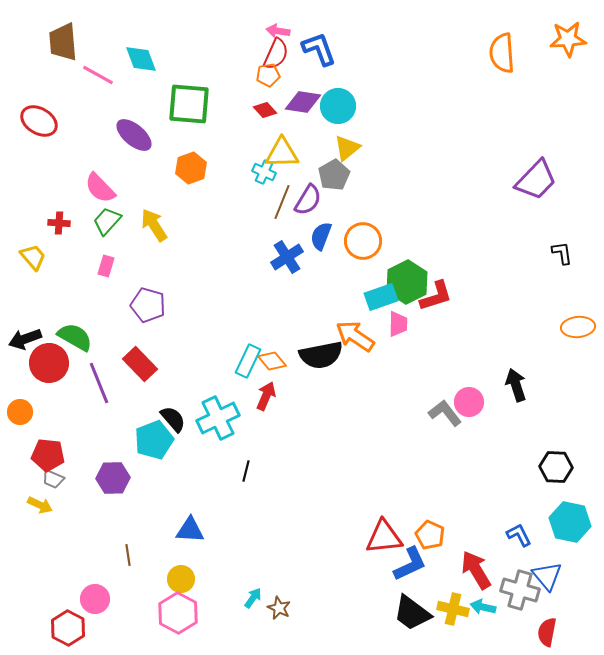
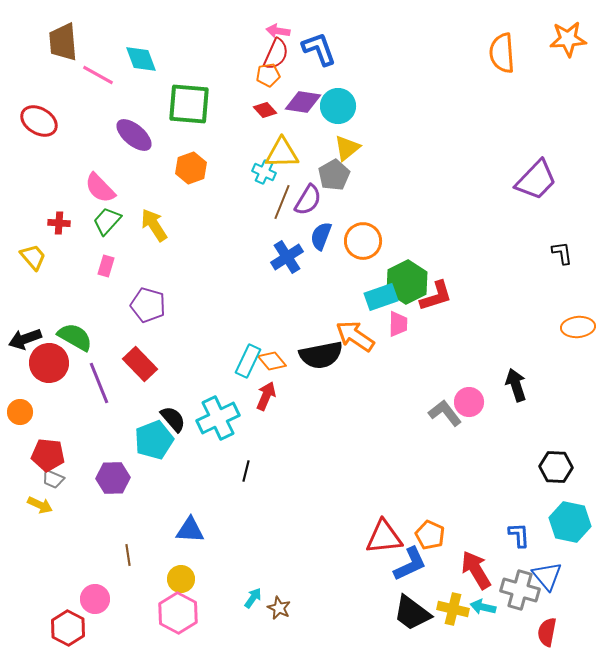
blue L-shape at (519, 535): rotated 24 degrees clockwise
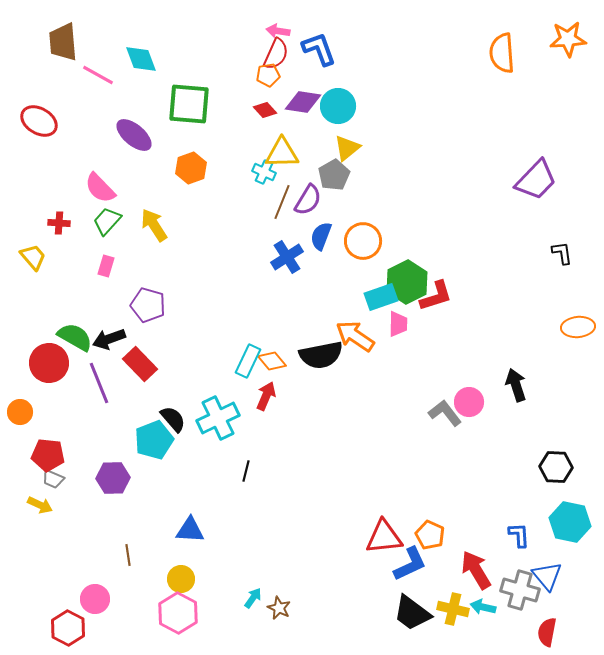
black arrow at (25, 339): moved 84 px right
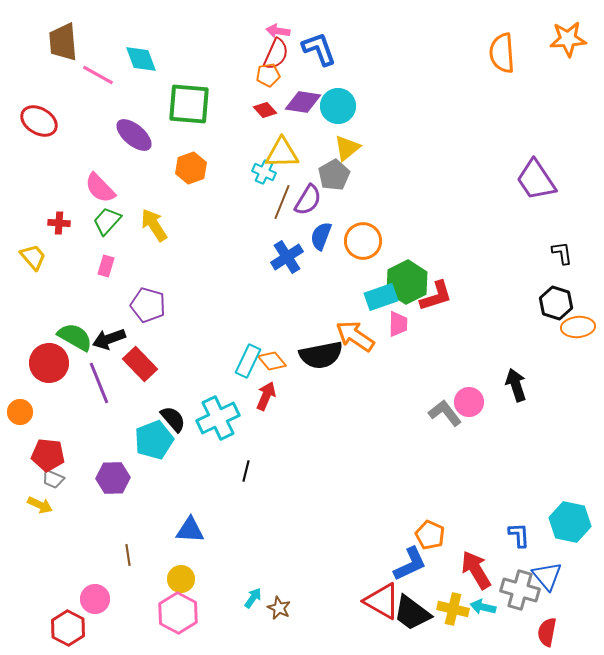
purple trapezoid at (536, 180): rotated 102 degrees clockwise
black hexagon at (556, 467): moved 164 px up; rotated 16 degrees clockwise
red triangle at (384, 537): moved 2 px left, 64 px down; rotated 36 degrees clockwise
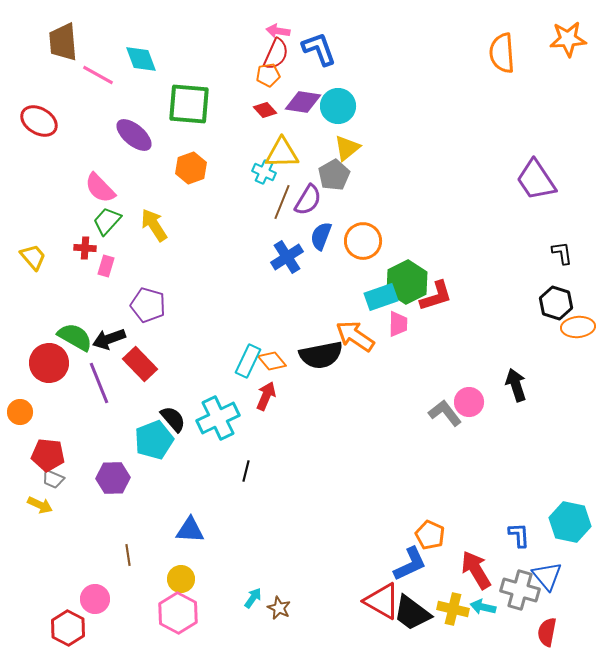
red cross at (59, 223): moved 26 px right, 25 px down
